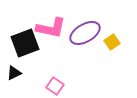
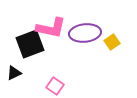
purple ellipse: rotated 24 degrees clockwise
black square: moved 5 px right, 1 px down
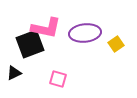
pink L-shape: moved 5 px left
yellow square: moved 4 px right, 2 px down
pink square: moved 3 px right, 7 px up; rotated 18 degrees counterclockwise
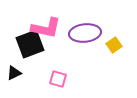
yellow square: moved 2 px left, 1 px down
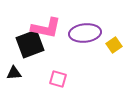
black triangle: rotated 21 degrees clockwise
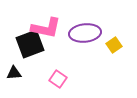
pink square: rotated 18 degrees clockwise
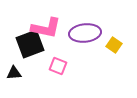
yellow square: rotated 21 degrees counterclockwise
pink square: moved 13 px up; rotated 12 degrees counterclockwise
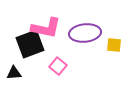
yellow square: rotated 28 degrees counterclockwise
pink square: rotated 18 degrees clockwise
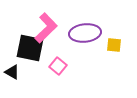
pink L-shape: rotated 56 degrees counterclockwise
black square: moved 4 px down; rotated 32 degrees clockwise
black triangle: moved 2 px left, 1 px up; rotated 35 degrees clockwise
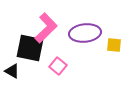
black triangle: moved 1 px up
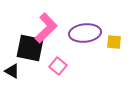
yellow square: moved 3 px up
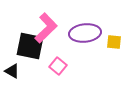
black square: moved 2 px up
